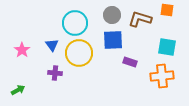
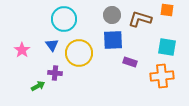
cyan circle: moved 11 px left, 4 px up
green arrow: moved 20 px right, 4 px up
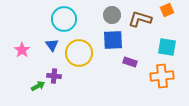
orange square: rotated 32 degrees counterclockwise
purple cross: moved 1 px left, 3 px down
